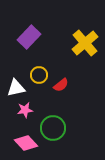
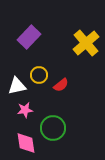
yellow cross: moved 1 px right
white triangle: moved 1 px right, 2 px up
pink diamond: rotated 35 degrees clockwise
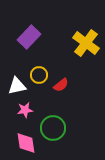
yellow cross: rotated 12 degrees counterclockwise
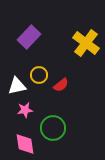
pink diamond: moved 1 px left, 1 px down
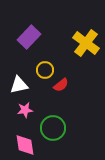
yellow circle: moved 6 px right, 5 px up
white triangle: moved 2 px right, 1 px up
pink diamond: moved 1 px down
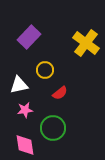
red semicircle: moved 1 px left, 8 px down
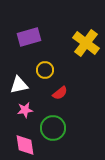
purple rectangle: rotated 30 degrees clockwise
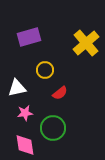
yellow cross: rotated 12 degrees clockwise
white triangle: moved 2 px left, 3 px down
pink star: moved 3 px down
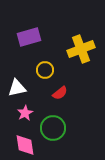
yellow cross: moved 5 px left, 6 px down; rotated 20 degrees clockwise
pink star: rotated 21 degrees counterclockwise
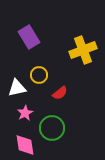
purple rectangle: rotated 75 degrees clockwise
yellow cross: moved 2 px right, 1 px down
yellow circle: moved 6 px left, 5 px down
green circle: moved 1 px left
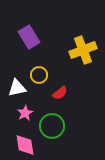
green circle: moved 2 px up
